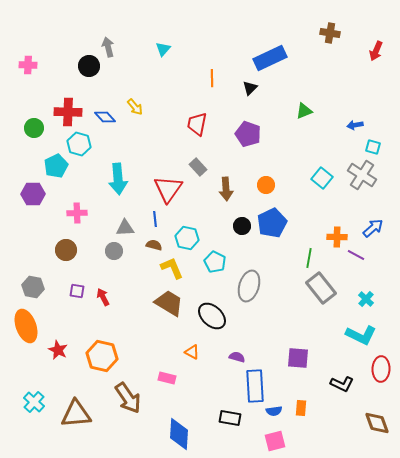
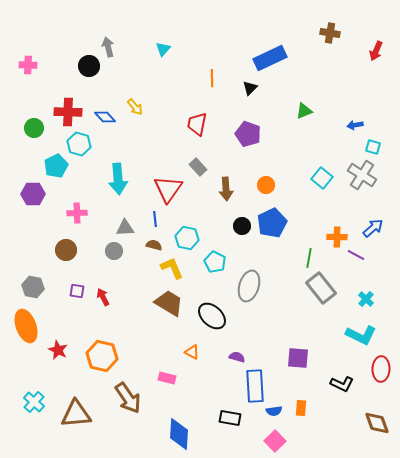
pink square at (275, 441): rotated 30 degrees counterclockwise
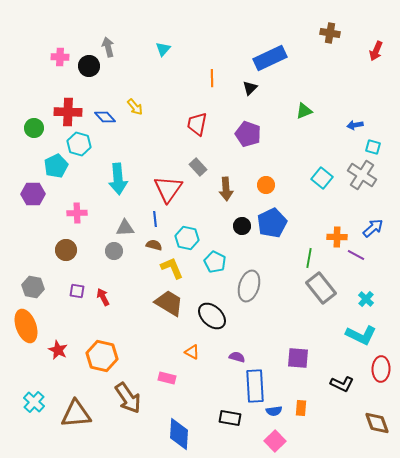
pink cross at (28, 65): moved 32 px right, 8 px up
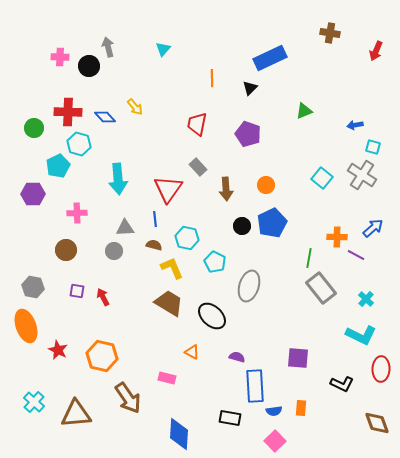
cyan pentagon at (56, 166): moved 2 px right
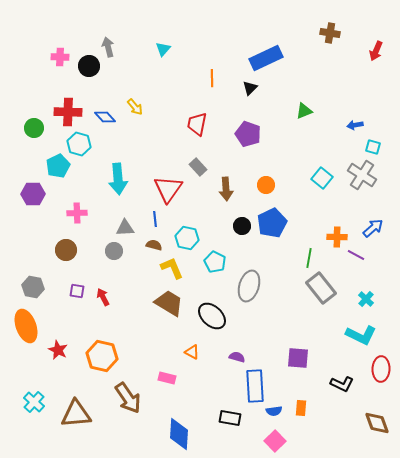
blue rectangle at (270, 58): moved 4 px left
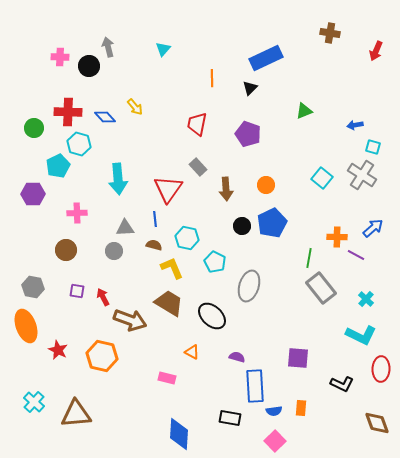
brown arrow at (128, 398): moved 2 px right, 78 px up; rotated 36 degrees counterclockwise
